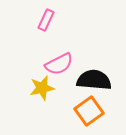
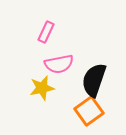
pink rectangle: moved 12 px down
pink semicircle: rotated 16 degrees clockwise
black semicircle: rotated 76 degrees counterclockwise
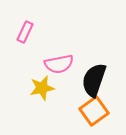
pink rectangle: moved 21 px left
orange square: moved 5 px right
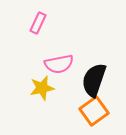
pink rectangle: moved 13 px right, 9 px up
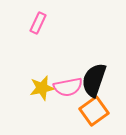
pink semicircle: moved 9 px right, 23 px down
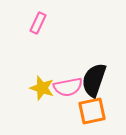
yellow star: rotated 30 degrees clockwise
orange square: moved 2 px left; rotated 24 degrees clockwise
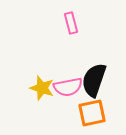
pink rectangle: moved 33 px right; rotated 40 degrees counterclockwise
orange square: moved 2 px down
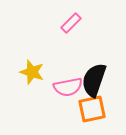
pink rectangle: rotated 60 degrees clockwise
yellow star: moved 10 px left, 16 px up
orange square: moved 4 px up
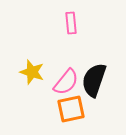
pink rectangle: rotated 50 degrees counterclockwise
pink semicircle: moved 2 px left, 5 px up; rotated 40 degrees counterclockwise
orange square: moved 21 px left
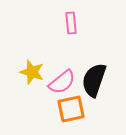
pink semicircle: moved 4 px left; rotated 12 degrees clockwise
